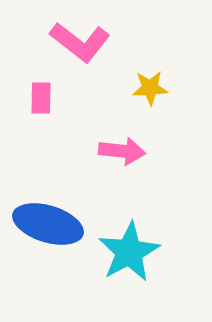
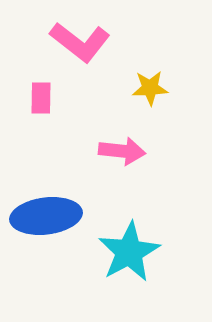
blue ellipse: moved 2 px left, 8 px up; rotated 24 degrees counterclockwise
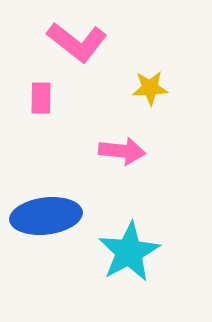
pink L-shape: moved 3 px left
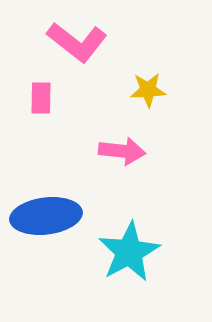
yellow star: moved 2 px left, 2 px down
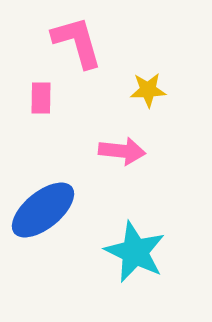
pink L-shape: rotated 144 degrees counterclockwise
blue ellipse: moved 3 px left, 6 px up; rotated 32 degrees counterclockwise
cyan star: moved 6 px right; rotated 18 degrees counterclockwise
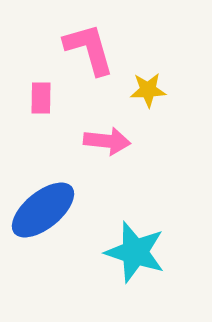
pink L-shape: moved 12 px right, 7 px down
pink arrow: moved 15 px left, 10 px up
cyan star: rotated 8 degrees counterclockwise
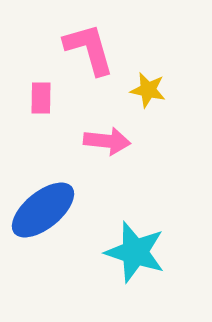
yellow star: rotated 15 degrees clockwise
